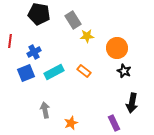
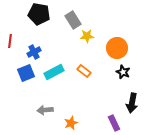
black star: moved 1 px left, 1 px down
gray arrow: rotated 84 degrees counterclockwise
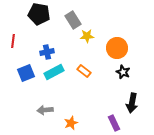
red line: moved 3 px right
blue cross: moved 13 px right; rotated 16 degrees clockwise
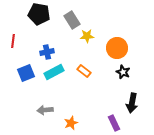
gray rectangle: moved 1 px left
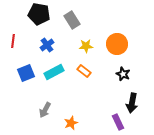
yellow star: moved 1 px left, 10 px down
orange circle: moved 4 px up
blue cross: moved 7 px up; rotated 24 degrees counterclockwise
black star: moved 2 px down
gray arrow: rotated 56 degrees counterclockwise
purple rectangle: moved 4 px right, 1 px up
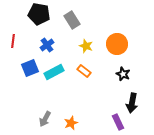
yellow star: rotated 24 degrees clockwise
blue square: moved 4 px right, 5 px up
gray arrow: moved 9 px down
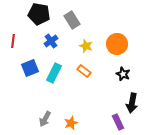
blue cross: moved 4 px right, 4 px up
cyan rectangle: moved 1 px down; rotated 36 degrees counterclockwise
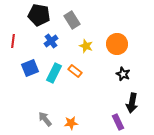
black pentagon: moved 1 px down
orange rectangle: moved 9 px left
gray arrow: rotated 112 degrees clockwise
orange star: rotated 16 degrees clockwise
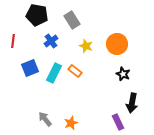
black pentagon: moved 2 px left
orange star: rotated 16 degrees counterclockwise
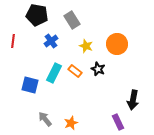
blue square: moved 17 px down; rotated 36 degrees clockwise
black star: moved 25 px left, 5 px up
black arrow: moved 1 px right, 3 px up
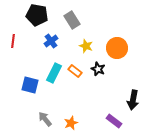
orange circle: moved 4 px down
purple rectangle: moved 4 px left, 1 px up; rotated 28 degrees counterclockwise
